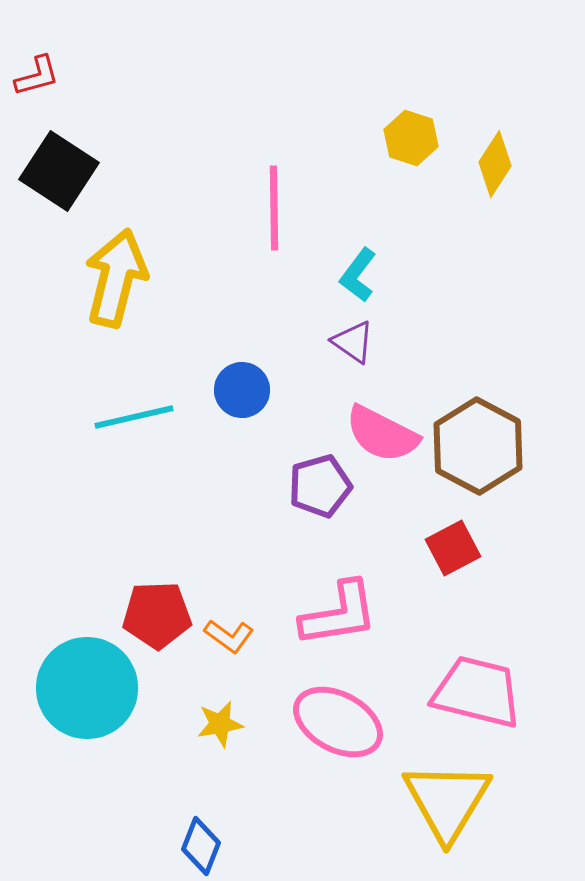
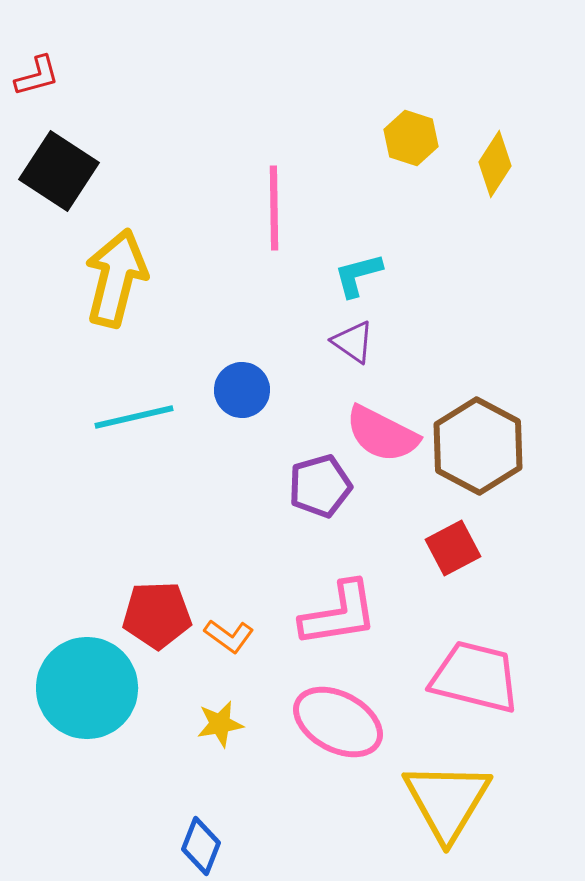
cyan L-shape: rotated 38 degrees clockwise
pink trapezoid: moved 2 px left, 15 px up
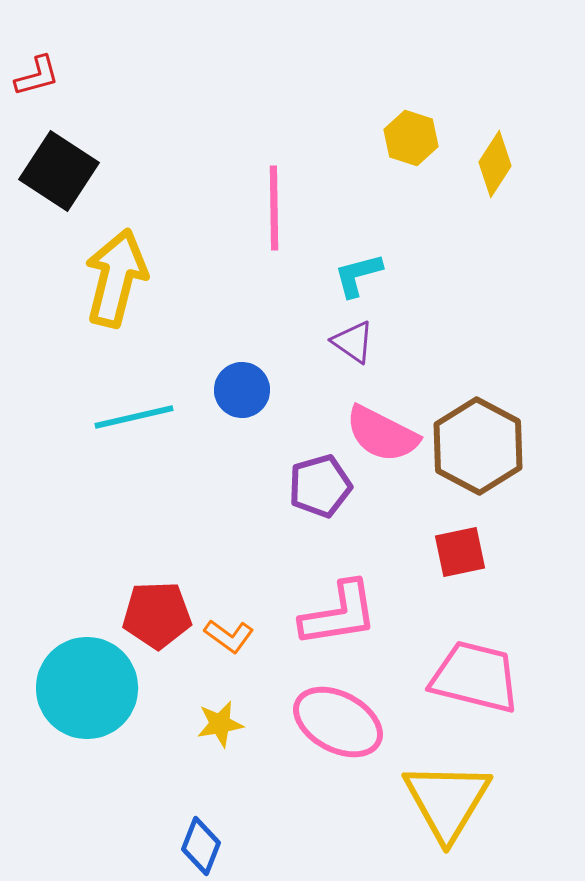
red square: moved 7 px right, 4 px down; rotated 16 degrees clockwise
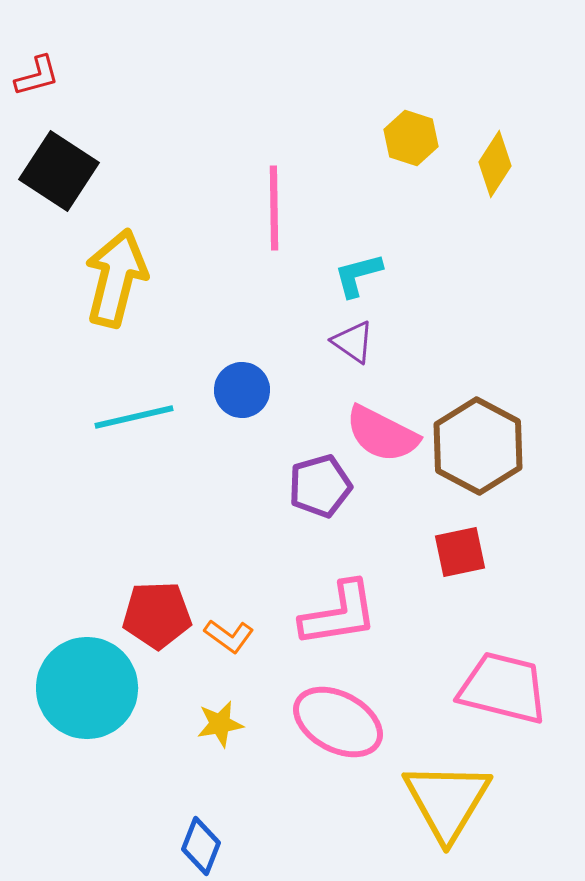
pink trapezoid: moved 28 px right, 11 px down
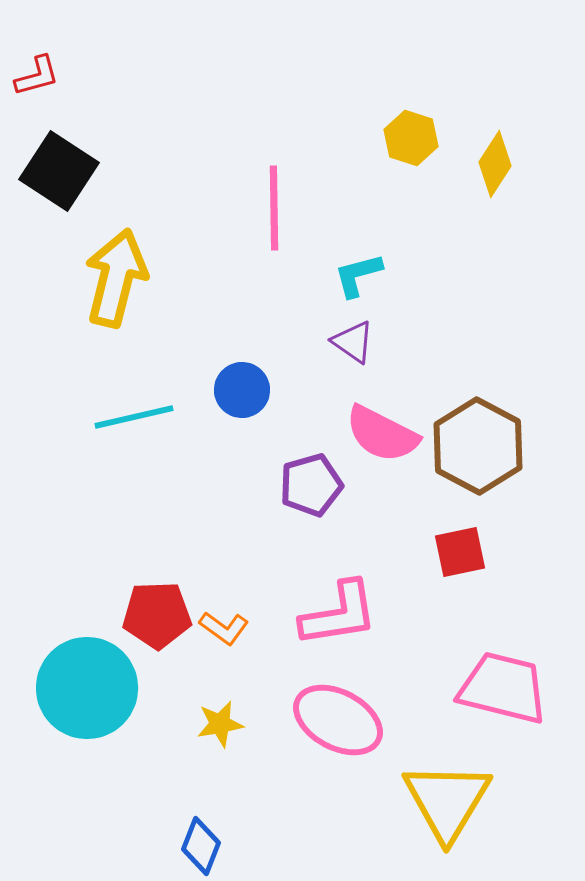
purple pentagon: moved 9 px left, 1 px up
orange L-shape: moved 5 px left, 8 px up
pink ellipse: moved 2 px up
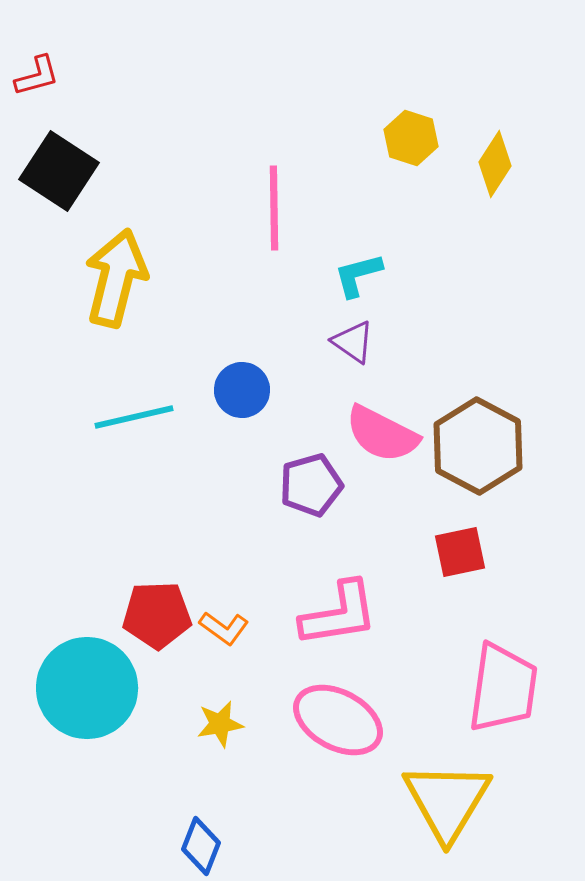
pink trapezoid: rotated 84 degrees clockwise
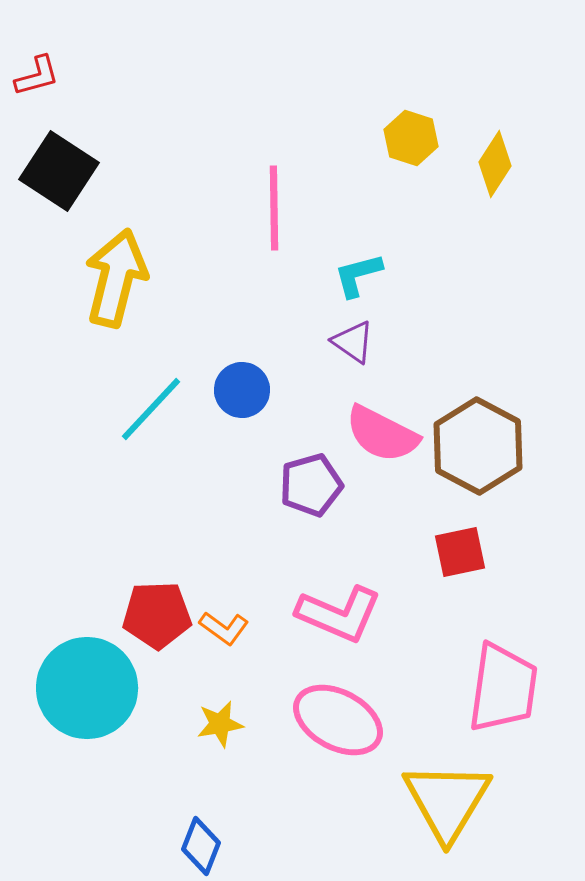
cyan line: moved 17 px right, 8 px up; rotated 34 degrees counterclockwise
pink L-shape: rotated 32 degrees clockwise
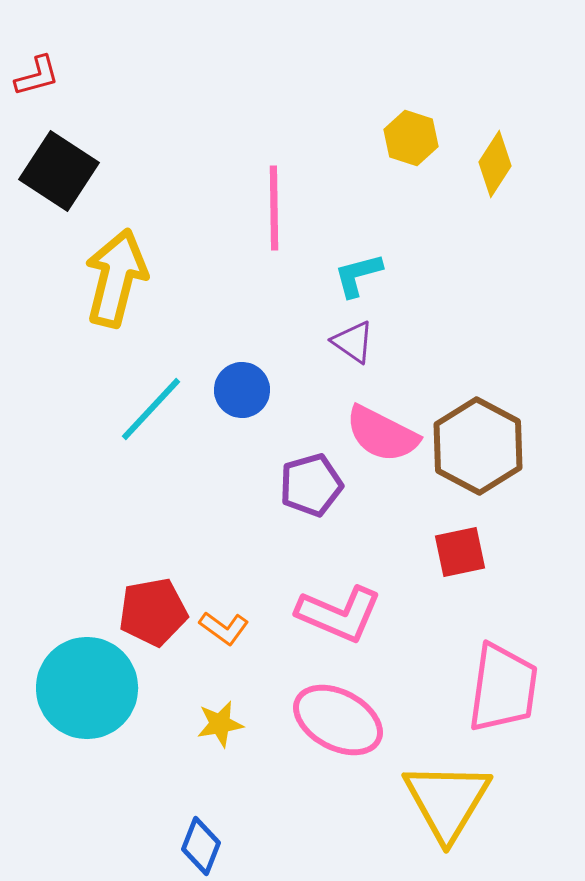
red pentagon: moved 4 px left, 3 px up; rotated 8 degrees counterclockwise
